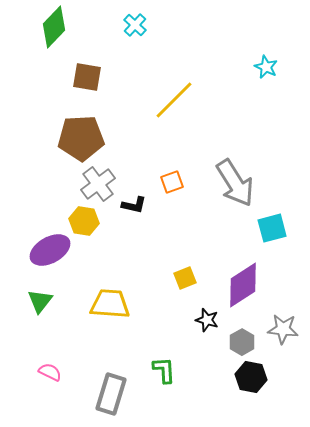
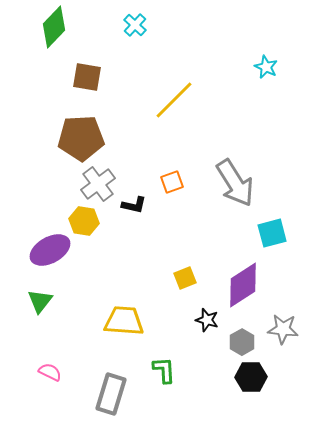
cyan square: moved 5 px down
yellow trapezoid: moved 14 px right, 17 px down
black hexagon: rotated 12 degrees counterclockwise
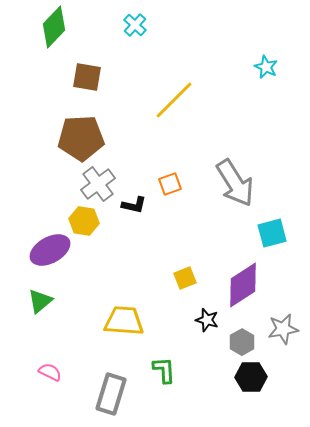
orange square: moved 2 px left, 2 px down
green triangle: rotated 12 degrees clockwise
gray star: rotated 16 degrees counterclockwise
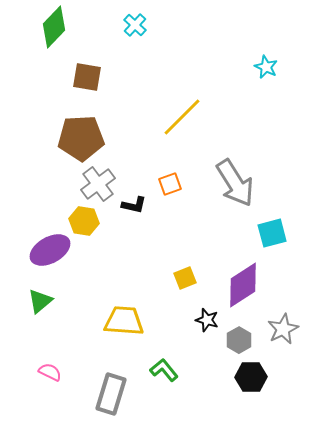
yellow line: moved 8 px right, 17 px down
gray star: rotated 16 degrees counterclockwise
gray hexagon: moved 3 px left, 2 px up
green L-shape: rotated 36 degrees counterclockwise
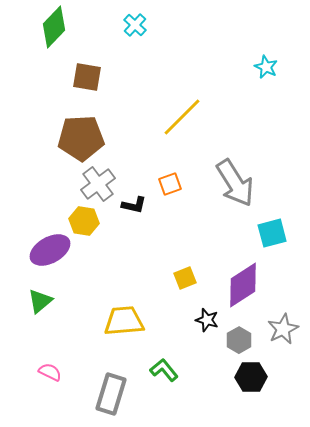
yellow trapezoid: rotated 9 degrees counterclockwise
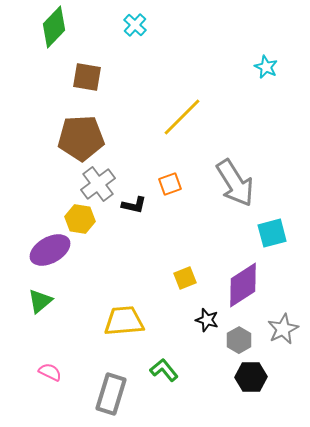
yellow hexagon: moved 4 px left, 2 px up
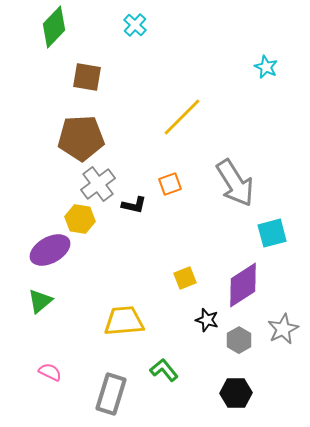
black hexagon: moved 15 px left, 16 px down
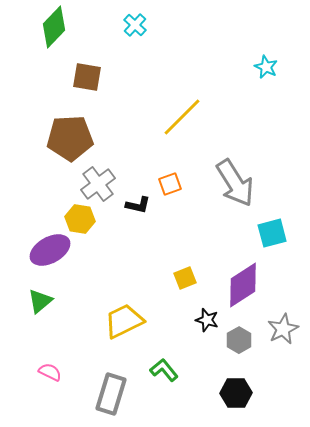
brown pentagon: moved 11 px left
black L-shape: moved 4 px right
yellow trapezoid: rotated 21 degrees counterclockwise
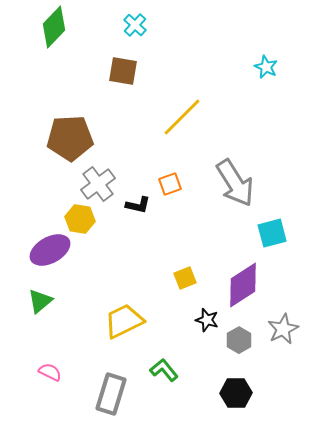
brown square: moved 36 px right, 6 px up
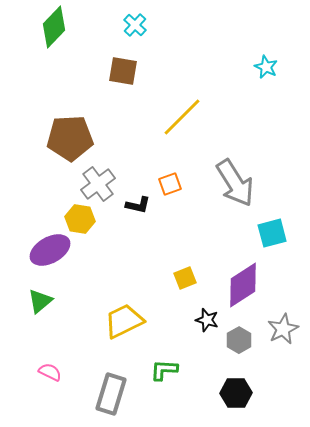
green L-shape: rotated 48 degrees counterclockwise
